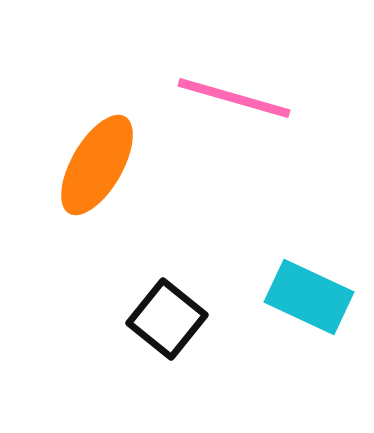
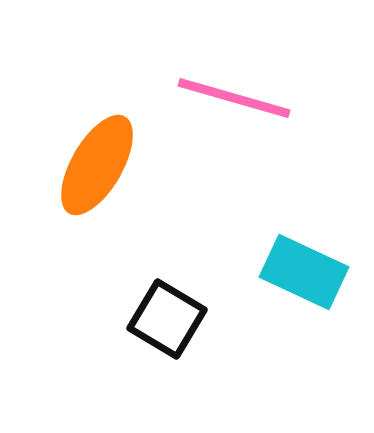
cyan rectangle: moved 5 px left, 25 px up
black square: rotated 8 degrees counterclockwise
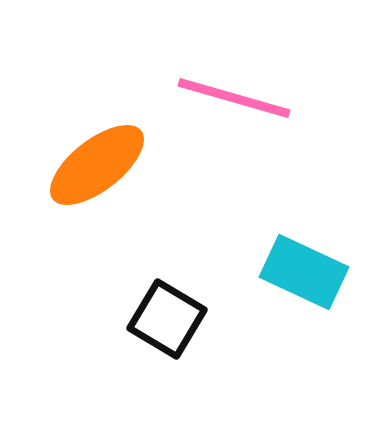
orange ellipse: rotated 22 degrees clockwise
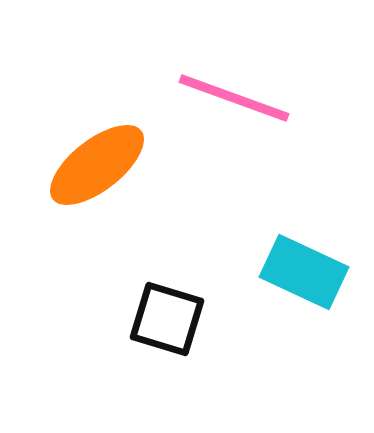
pink line: rotated 4 degrees clockwise
black square: rotated 14 degrees counterclockwise
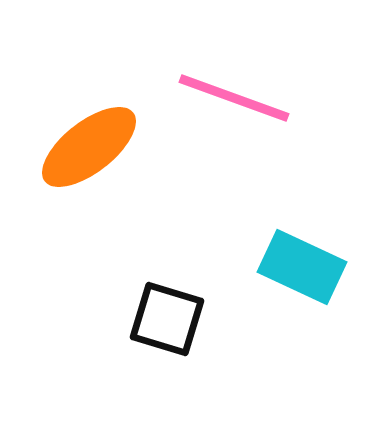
orange ellipse: moved 8 px left, 18 px up
cyan rectangle: moved 2 px left, 5 px up
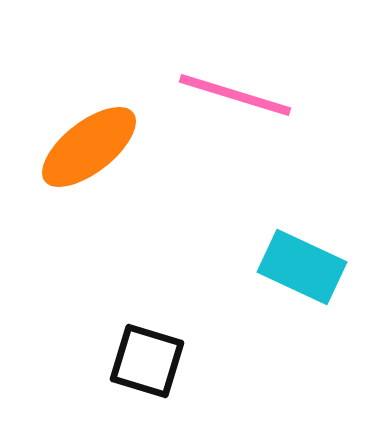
pink line: moved 1 px right, 3 px up; rotated 3 degrees counterclockwise
black square: moved 20 px left, 42 px down
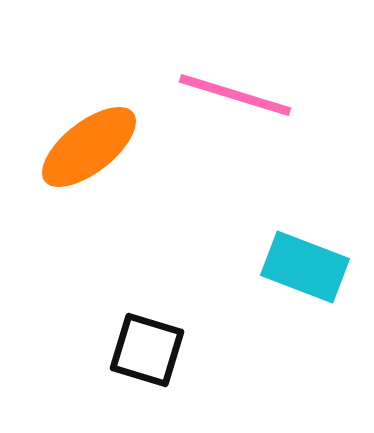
cyan rectangle: moved 3 px right; rotated 4 degrees counterclockwise
black square: moved 11 px up
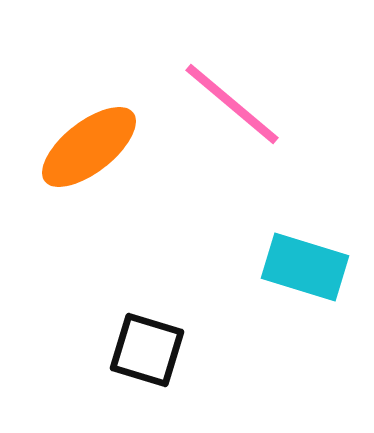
pink line: moved 3 px left, 9 px down; rotated 23 degrees clockwise
cyan rectangle: rotated 4 degrees counterclockwise
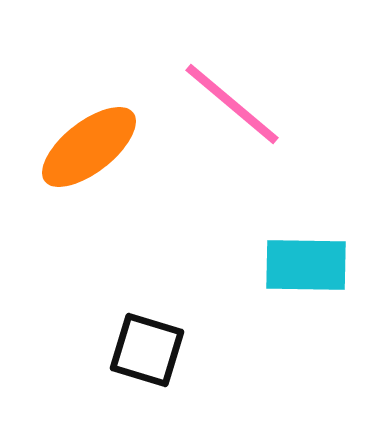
cyan rectangle: moved 1 px right, 2 px up; rotated 16 degrees counterclockwise
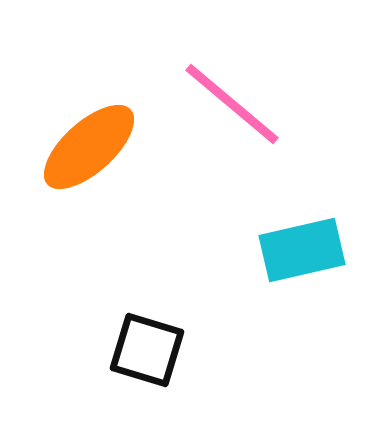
orange ellipse: rotated 4 degrees counterclockwise
cyan rectangle: moved 4 px left, 15 px up; rotated 14 degrees counterclockwise
